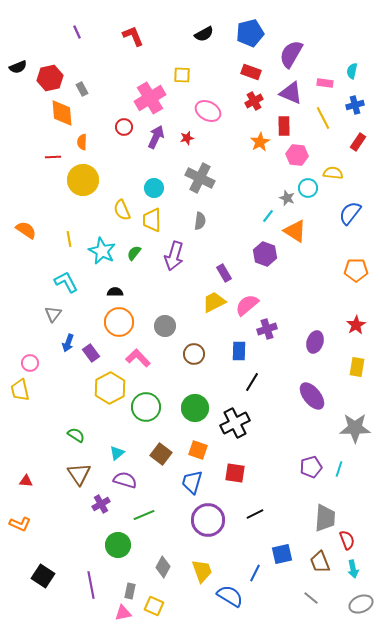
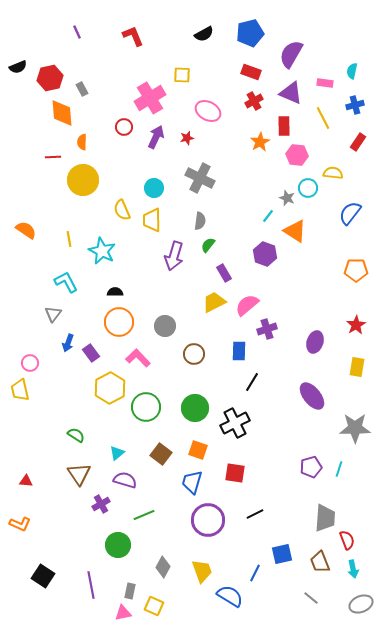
green semicircle at (134, 253): moved 74 px right, 8 px up
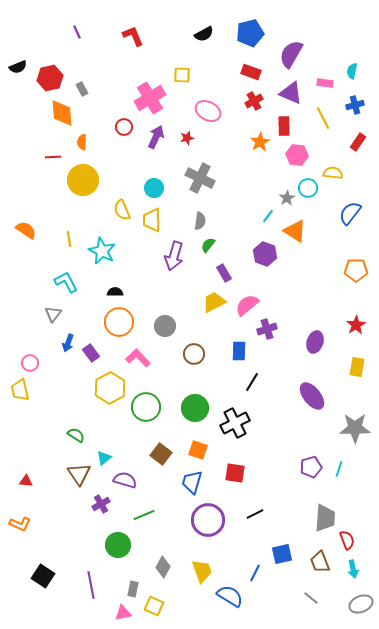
gray star at (287, 198): rotated 21 degrees clockwise
cyan triangle at (117, 453): moved 13 px left, 5 px down
gray rectangle at (130, 591): moved 3 px right, 2 px up
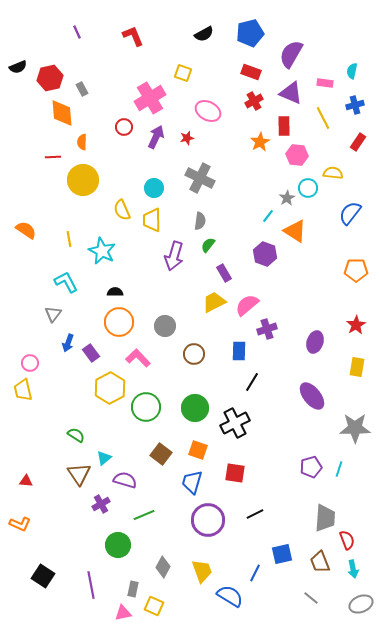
yellow square at (182, 75): moved 1 px right, 2 px up; rotated 18 degrees clockwise
yellow trapezoid at (20, 390): moved 3 px right
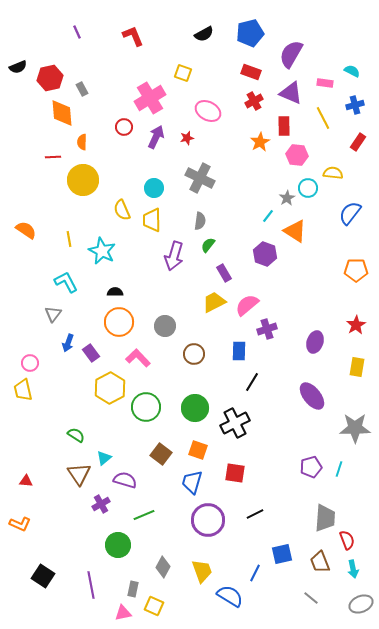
cyan semicircle at (352, 71): rotated 105 degrees clockwise
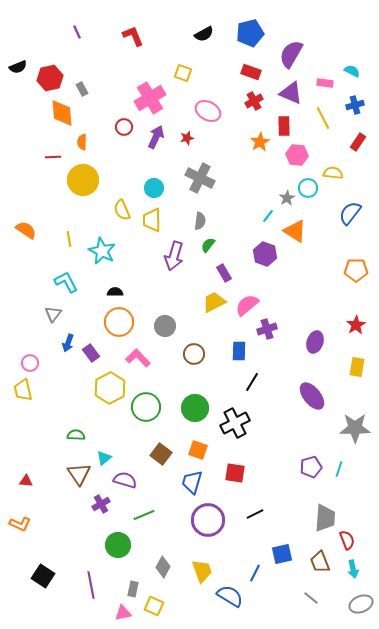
green semicircle at (76, 435): rotated 30 degrees counterclockwise
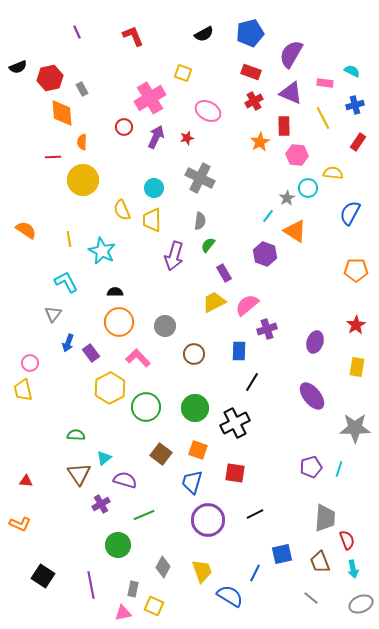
blue semicircle at (350, 213): rotated 10 degrees counterclockwise
